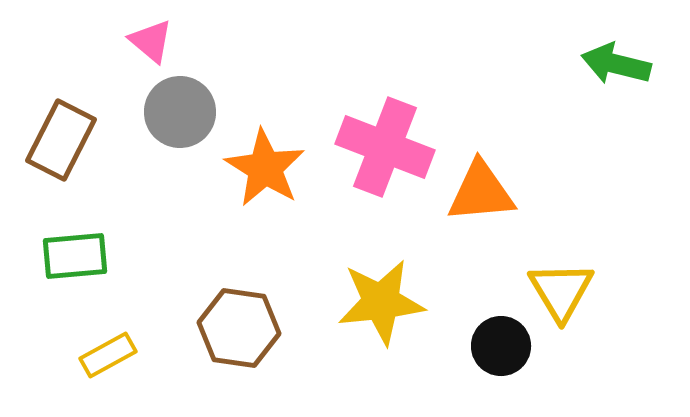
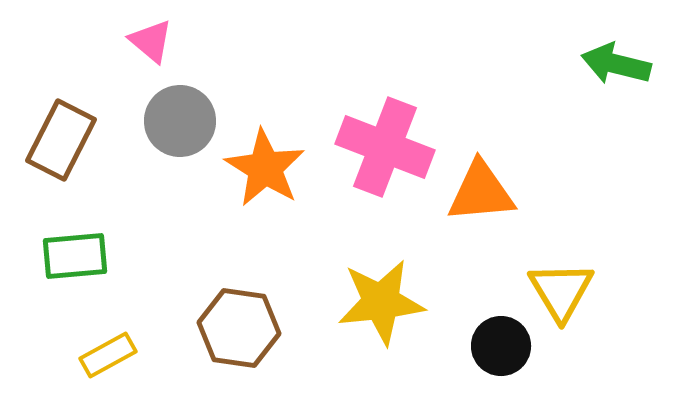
gray circle: moved 9 px down
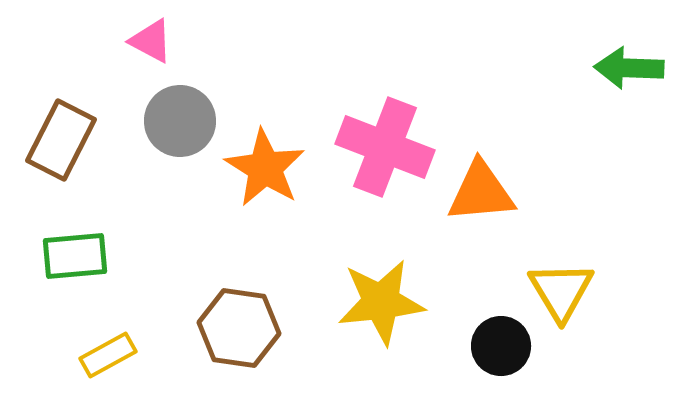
pink triangle: rotated 12 degrees counterclockwise
green arrow: moved 13 px right, 4 px down; rotated 12 degrees counterclockwise
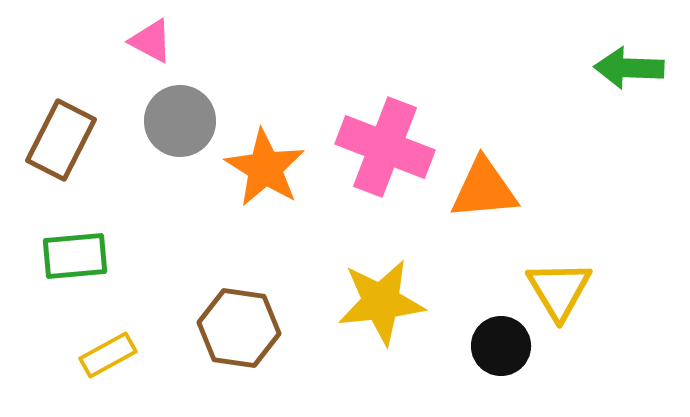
orange triangle: moved 3 px right, 3 px up
yellow triangle: moved 2 px left, 1 px up
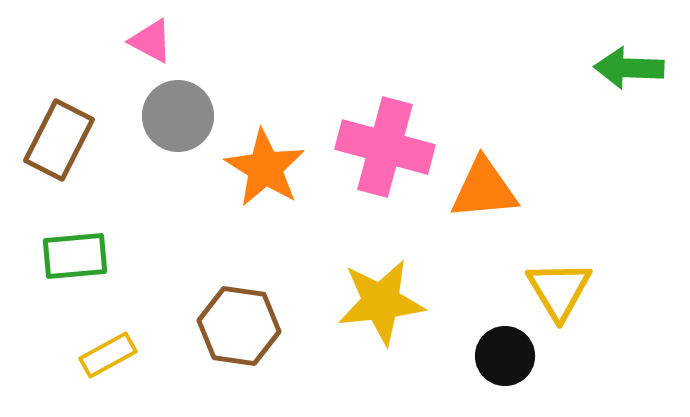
gray circle: moved 2 px left, 5 px up
brown rectangle: moved 2 px left
pink cross: rotated 6 degrees counterclockwise
brown hexagon: moved 2 px up
black circle: moved 4 px right, 10 px down
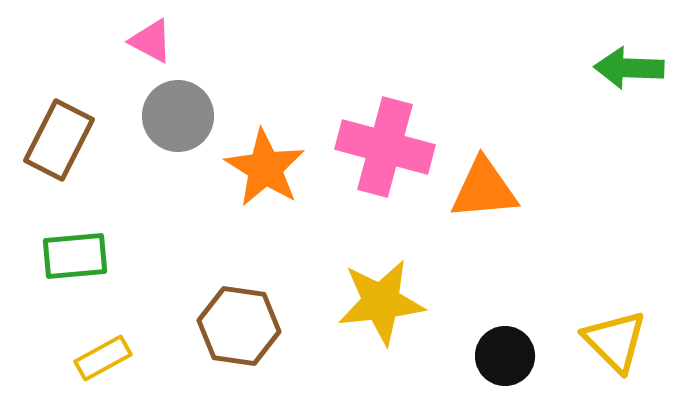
yellow triangle: moved 56 px right, 51 px down; rotated 14 degrees counterclockwise
yellow rectangle: moved 5 px left, 3 px down
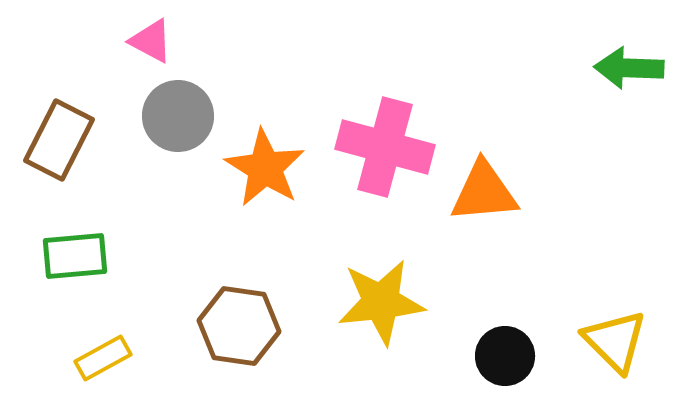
orange triangle: moved 3 px down
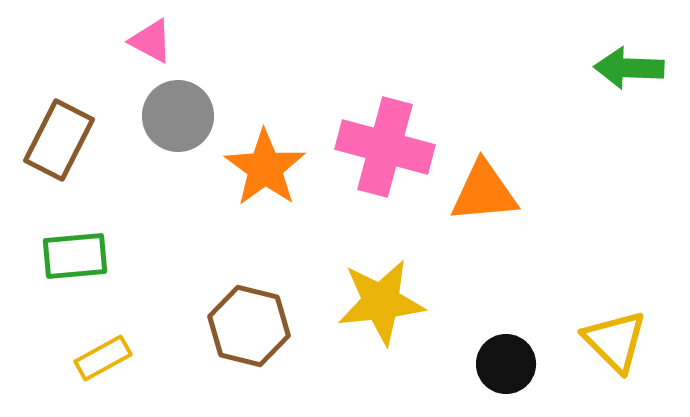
orange star: rotated 4 degrees clockwise
brown hexagon: moved 10 px right; rotated 6 degrees clockwise
black circle: moved 1 px right, 8 px down
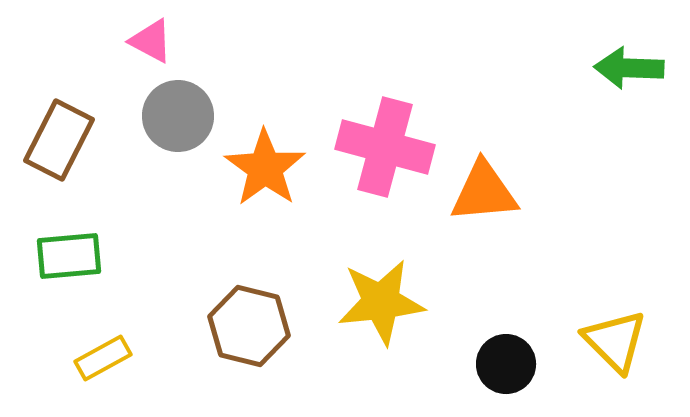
green rectangle: moved 6 px left
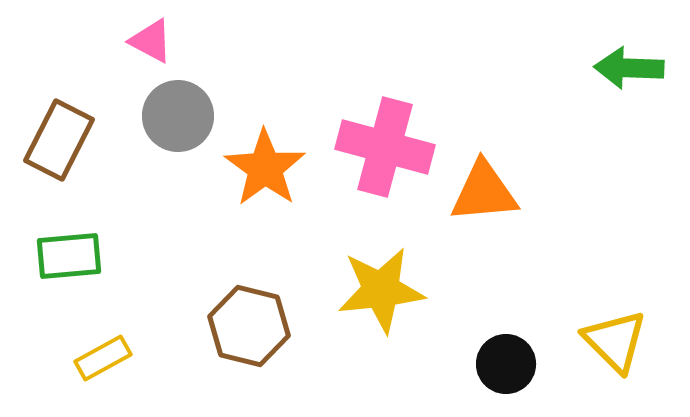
yellow star: moved 12 px up
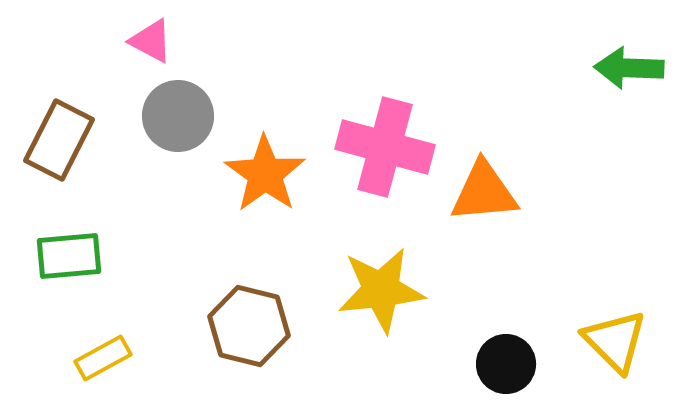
orange star: moved 6 px down
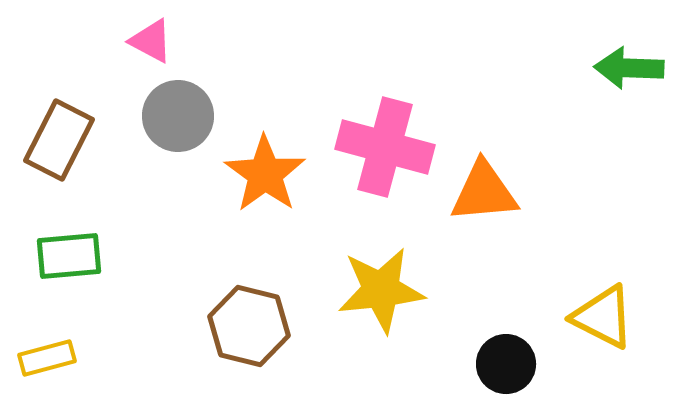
yellow triangle: moved 12 px left, 24 px up; rotated 18 degrees counterclockwise
yellow rectangle: moved 56 px left; rotated 14 degrees clockwise
